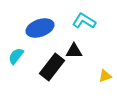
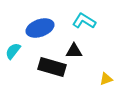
cyan semicircle: moved 3 px left, 5 px up
black rectangle: rotated 68 degrees clockwise
yellow triangle: moved 1 px right, 3 px down
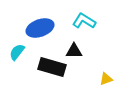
cyan semicircle: moved 4 px right, 1 px down
